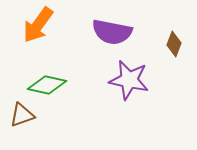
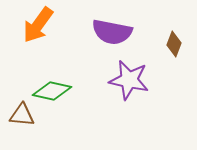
green diamond: moved 5 px right, 6 px down
brown triangle: rotated 24 degrees clockwise
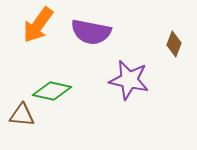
purple semicircle: moved 21 px left
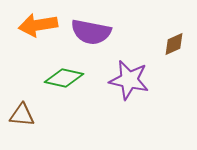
orange arrow: rotated 45 degrees clockwise
brown diamond: rotated 45 degrees clockwise
green diamond: moved 12 px right, 13 px up
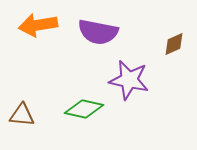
purple semicircle: moved 7 px right
green diamond: moved 20 px right, 31 px down
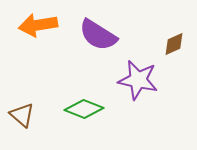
purple semicircle: moved 3 px down; rotated 21 degrees clockwise
purple star: moved 9 px right
green diamond: rotated 9 degrees clockwise
brown triangle: rotated 36 degrees clockwise
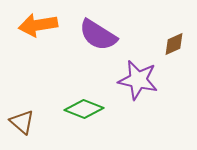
brown triangle: moved 7 px down
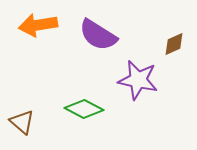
green diamond: rotated 6 degrees clockwise
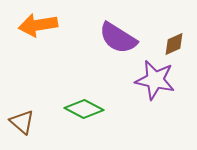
purple semicircle: moved 20 px right, 3 px down
purple star: moved 17 px right
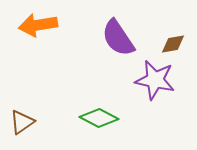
purple semicircle: rotated 24 degrees clockwise
brown diamond: moved 1 px left; rotated 15 degrees clockwise
green diamond: moved 15 px right, 9 px down
brown triangle: rotated 44 degrees clockwise
